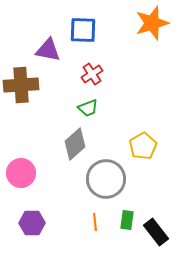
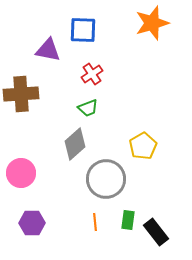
brown cross: moved 9 px down
green rectangle: moved 1 px right
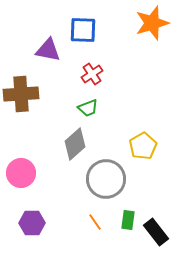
orange line: rotated 30 degrees counterclockwise
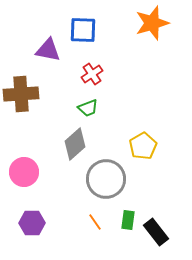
pink circle: moved 3 px right, 1 px up
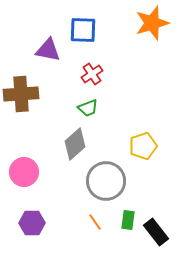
yellow pentagon: rotated 12 degrees clockwise
gray circle: moved 2 px down
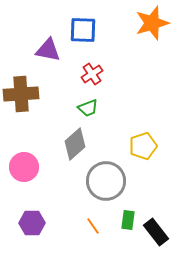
pink circle: moved 5 px up
orange line: moved 2 px left, 4 px down
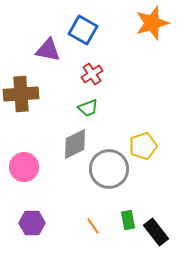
blue square: rotated 28 degrees clockwise
gray diamond: rotated 16 degrees clockwise
gray circle: moved 3 px right, 12 px up
green rectangle: rotated 18 degrees counterclockwise
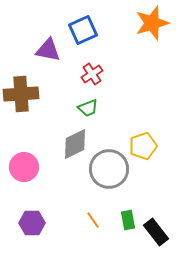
blue square: rotated 36 degrees clockwise
orange line: moved 6 px up
